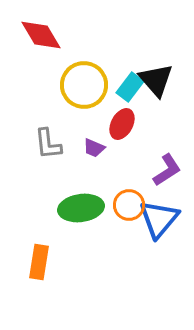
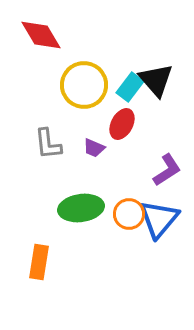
orange circle: moved 9 px down
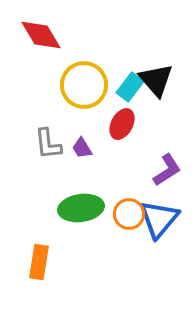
purple trapezoid: moved 12 px left; rotated 35 degrees clockwise
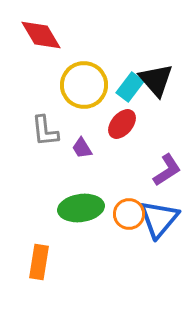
red ellipse: rotated 12 degrees clockwise
gray L-shape: moved 3 px left, 13 px up
